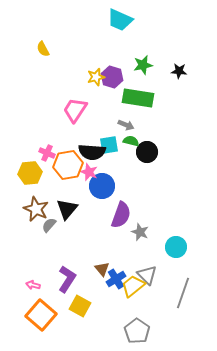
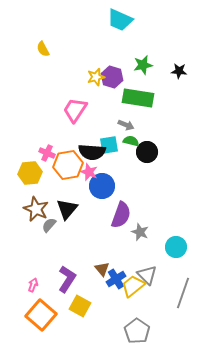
pink arrow: rotated 96 degrees clockwise
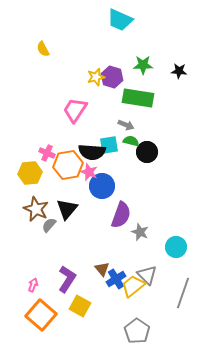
green star: rotated 12 degrees clockwise
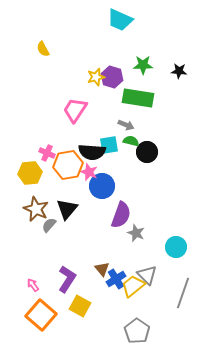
gray star: moved 4 px left, 1 px down
pink arrow: rotated 56 degrees counterclockwise
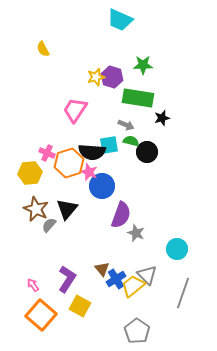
black star: moved 17 px left, 47 px down; rotated 21 degrees counterclockwise
orange hexagon: moved 1 px right, 2 px up; rotated 8 degrees counterclockwise
cyan circle: moved 1 px right, 2 px down
